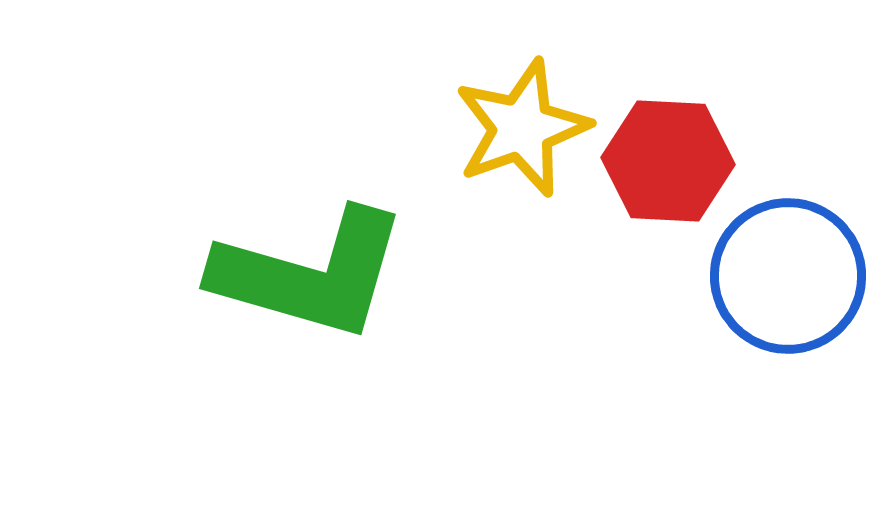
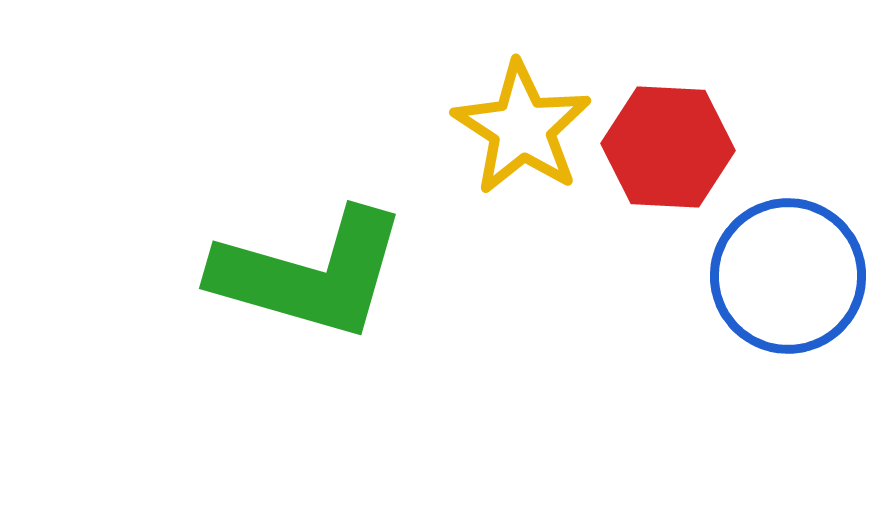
yellow star: rotated 19 degrees counterclockwise
red hexagon: moved 14 px up
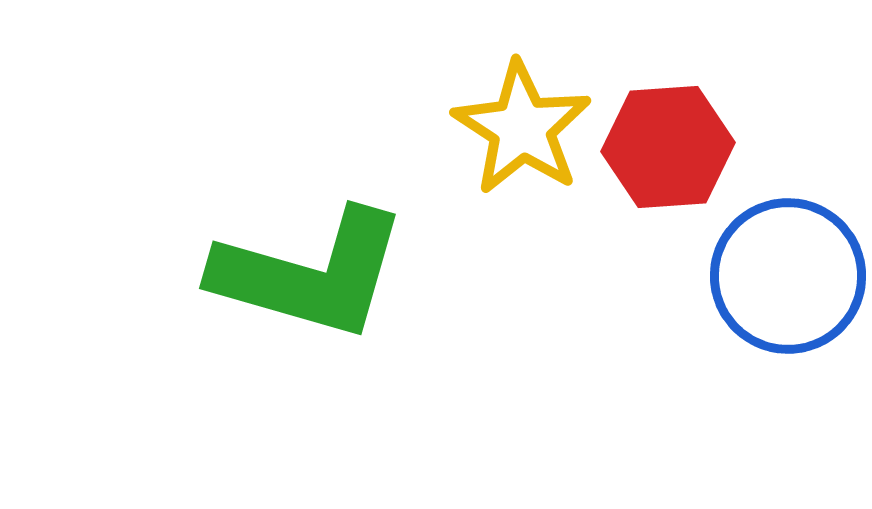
red hexagon: rotated 7 degrees counterclockwise
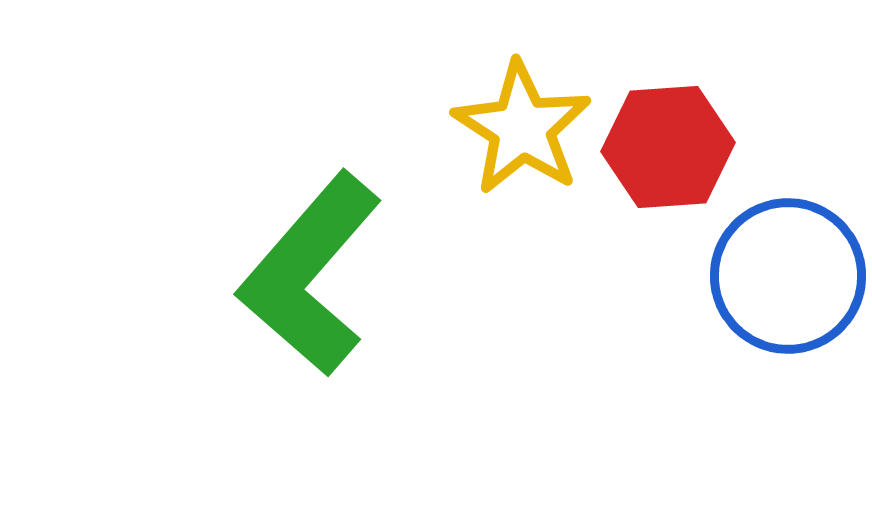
green L-shape: rotated 115 degrees clockwise
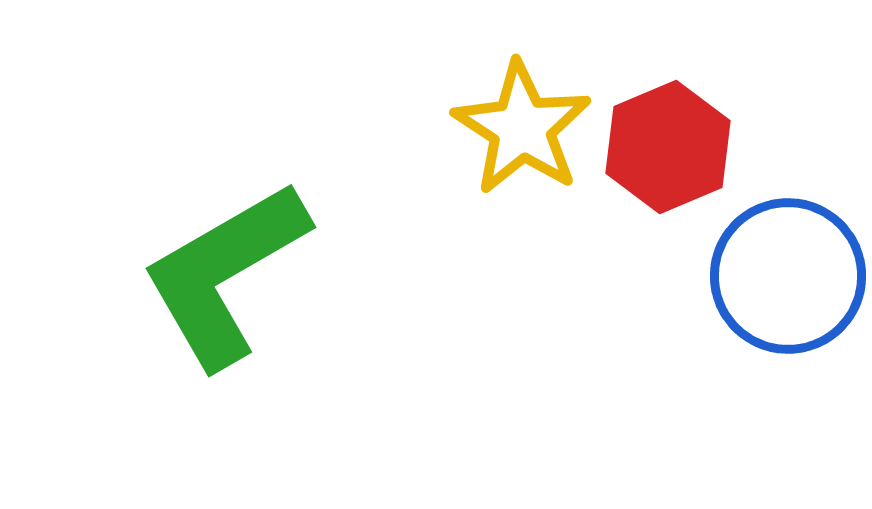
red hexagon: rotated 19 degrees counterclockwise
green L-shape: moved 85 px left; rotated 19 degrees clockwise
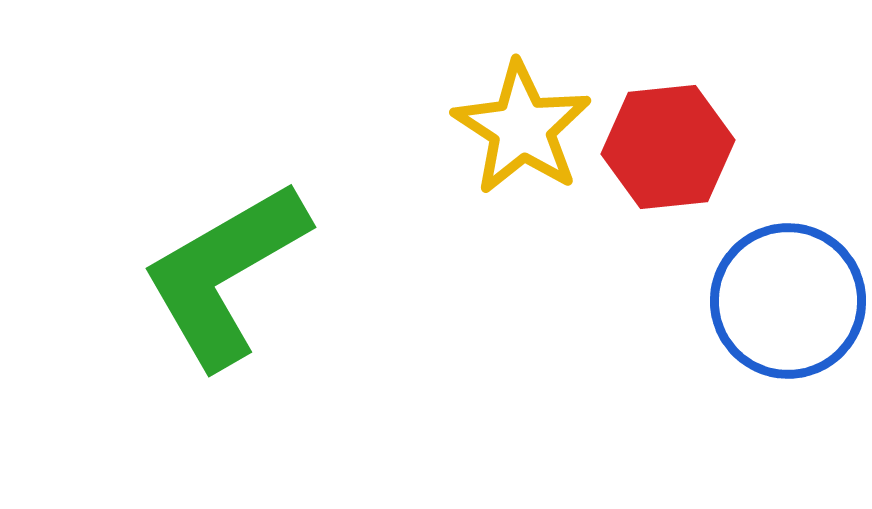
red hexagon: rotated 17 degrees clockwise
blue circle: moved 25 px down
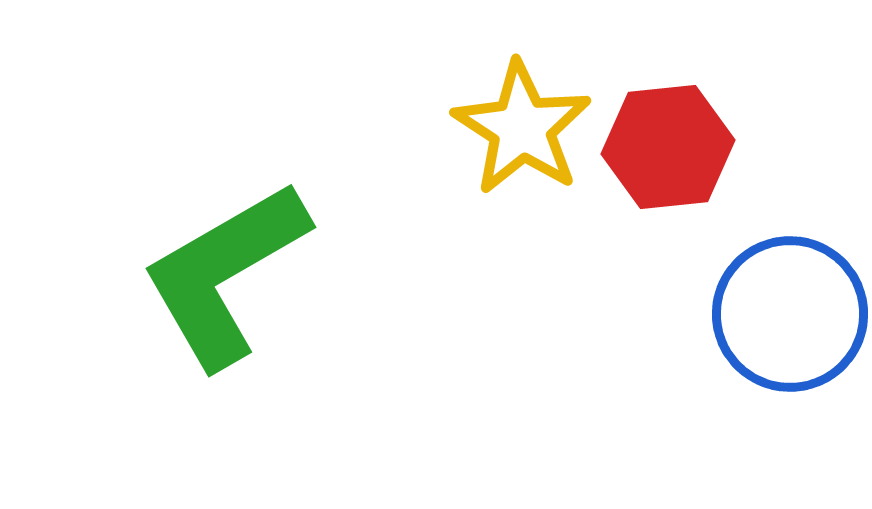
blue circle: moved 2 px right, 13 px down
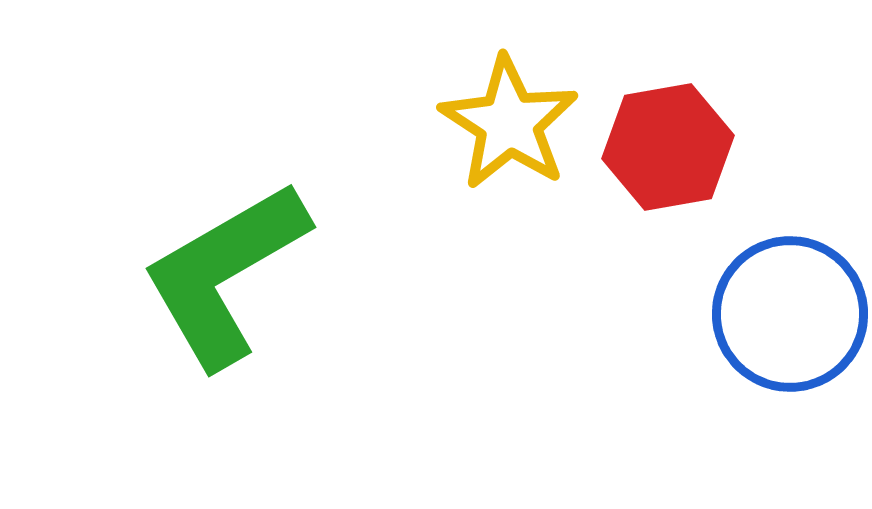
yellow star: moved 13 px left, 5 px up
red hexagon: rotated 4 degrees counterclockwise
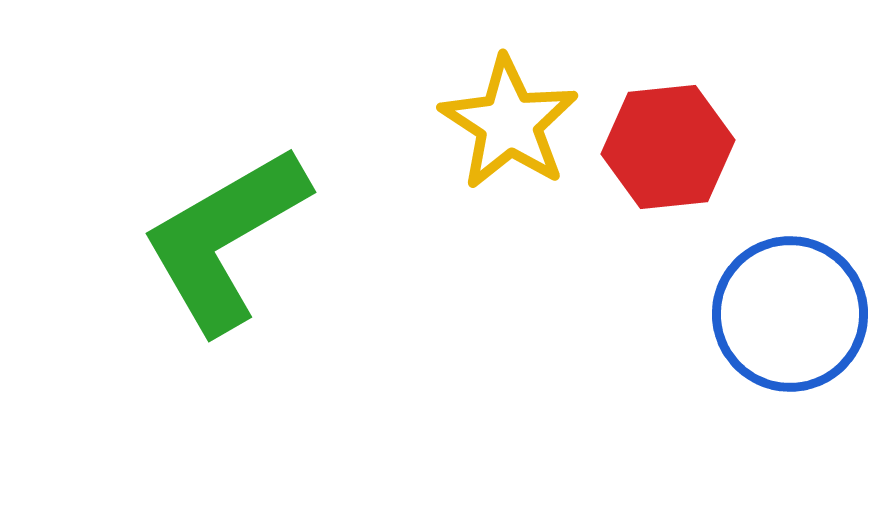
red hexagon: rotated 4 degrees clockwise
green L-shape: moved 35 px up
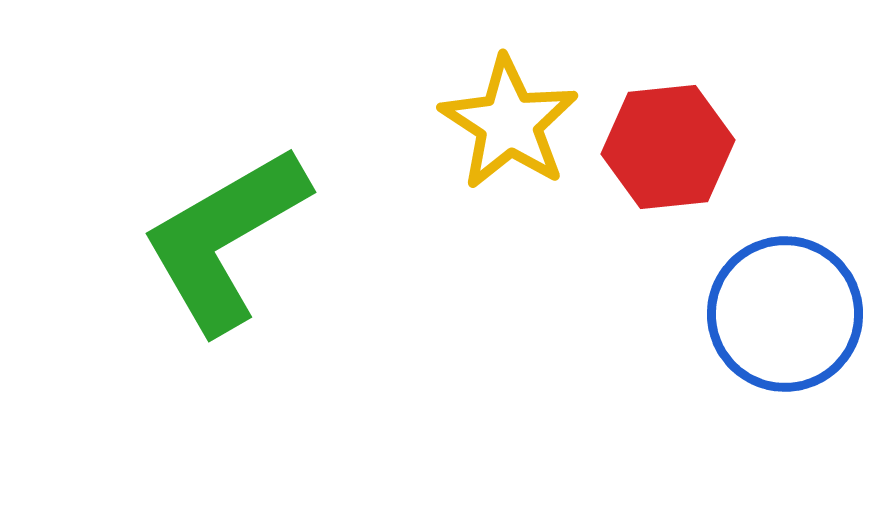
blue circle: moved 5 px left
